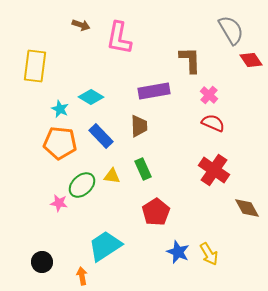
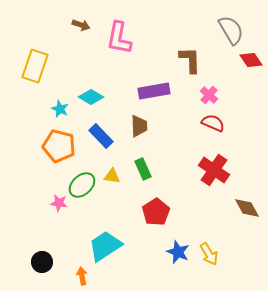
yellow rectangle: rotated 12 degrees clockwise
orange pentagon: moved 1 px left, 3 px down; rotated 8 degrees clockwise
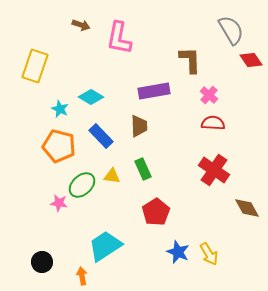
red semicircle: rotated 20 degrees counterclockwise
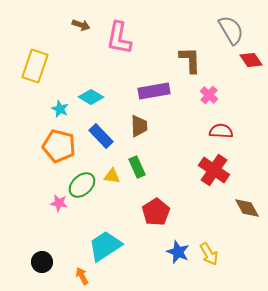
red semicircle: moved 8 px right, 8 px down
green rectangle: moved 6 px left, 2 px up
orange arrow: rotated 18 degrees counterclockwise
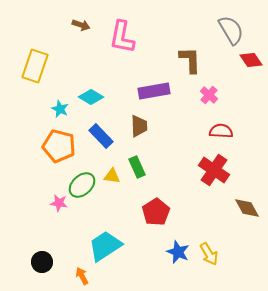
pink L-shape: moved 3 px right, 1 px up
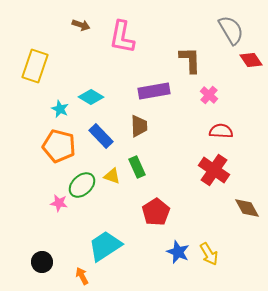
yellow triangle: rotated 12 degrees clockwise
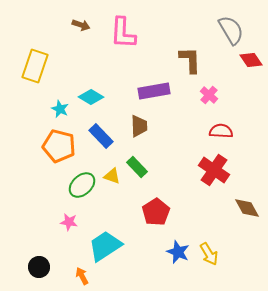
pink L-shape: moved 1 px right, 4 px up; rotated 8 degrees counterclockwise
green rectangle: rotated 20 degrees counterclockwise
pink star: moved 10 px right, 19 px down
black circle: moved 3 px left, 5 px down
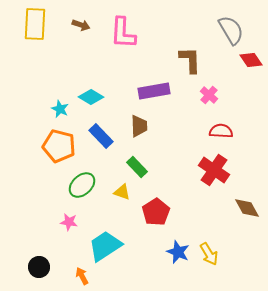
yellow rectangle: moved 42 px up; rotated 16 degrees counterclockwise
yellow triangle: moved 10 px right, 16 px down
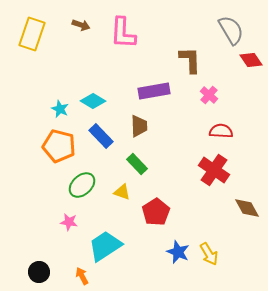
yellow rectangle: moved 3 px left, 10 px down; rotated 16 degrees clockwise
cyan diamond: moved 2 px right, 4 px down
green rectangle: moved 3 px up
black circle: moved 5 px down
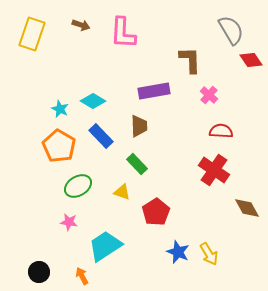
orange pentagon: rotated 16 degrees clockwise
green ellipse: moved 4 px left, 1 px down; rotated 12 degrees clockwise
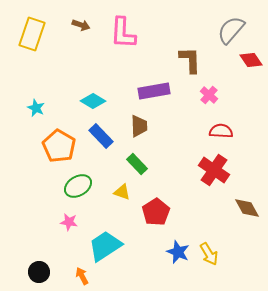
gray semicircle: rotated 108 degrees counterclockwise
cyan star: moved 24 px left, 1 px up
